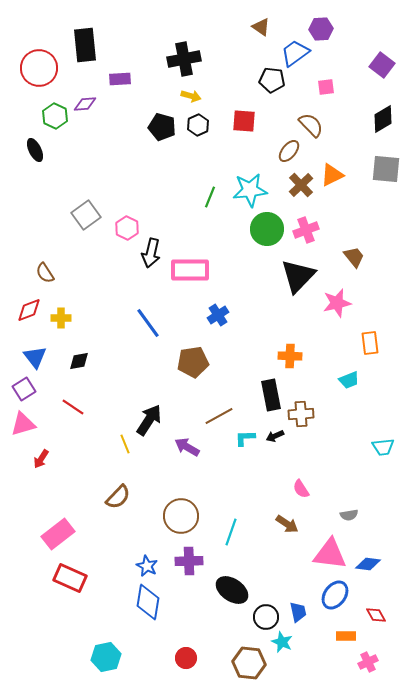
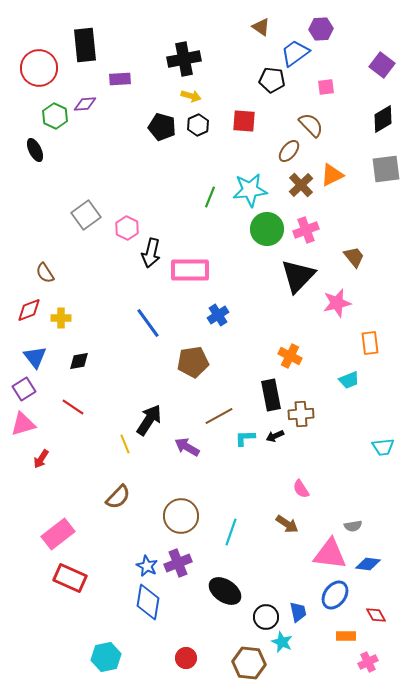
gray square at (386, 169): rotated 12 degrees counterclockwise
orange cross at (290, 356): rotated 25 degrees clockwise
gray semicircle at (349, 515): moved 4 px right, 11 px down
purple cross at (189, 561): moved 11 px left, 2 px down; rotated 20 degrees counterclockwise
black ellipse at (232, 590): moved 7 px left, 1 px down
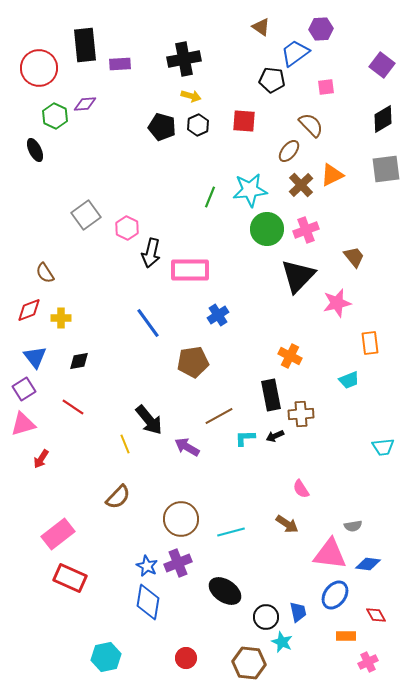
purple rectangle at (120, 79): moved 15 px up
black arrow at (149, 420): rotated 108 degrees clockwise
brown circle at (181, 516): moved 3 px down
cyan line at (231, 532): rotated 56 degrees clockwise
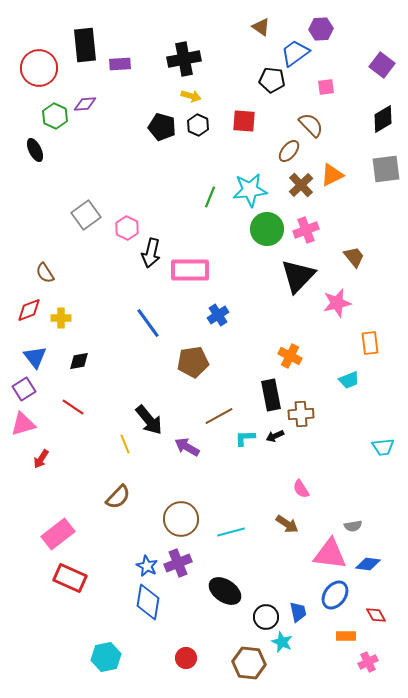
black hexagon at (198, 125): rotated 10 degrees counterclockwise
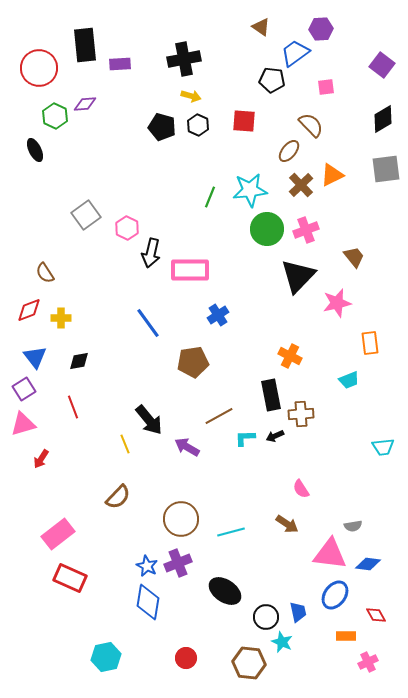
red line at (73, 407): rotated 35 degrees clockwise
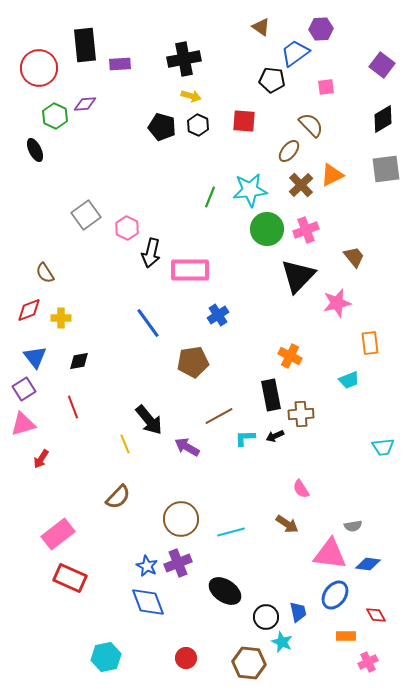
blue diamond at (148, 602): rotated 30 degrees counterclockwise
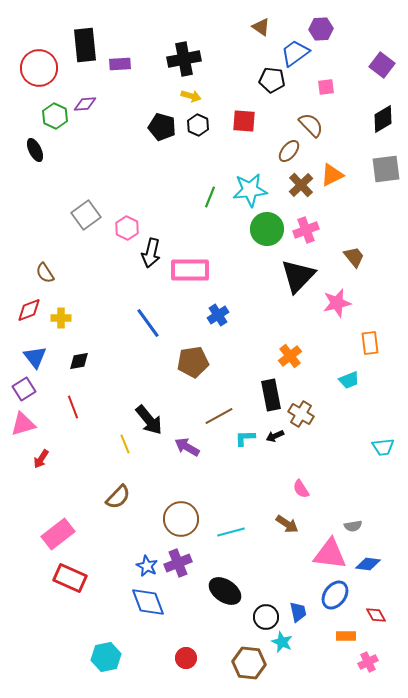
orange cross at (290, 356): rotated 25 degrees clockwise
brown cross at (301, 414): rotated 35 degrees clockwise
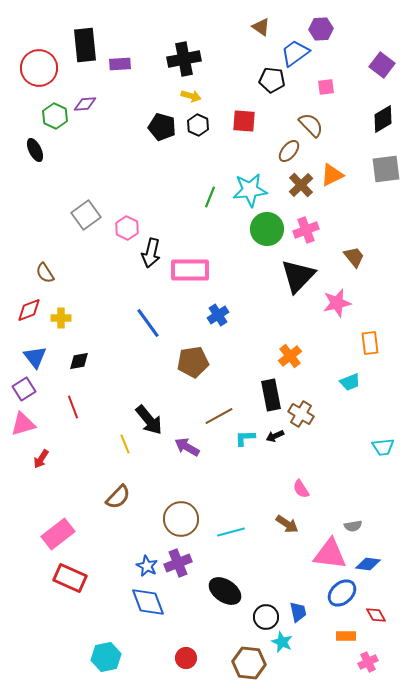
cyan trapezoid at (349, 380): moved 1 px right, 2 px down
blue ellipse at (335, 595): moved 7 px right, 2 px up; rotated 12 degrees clockwise
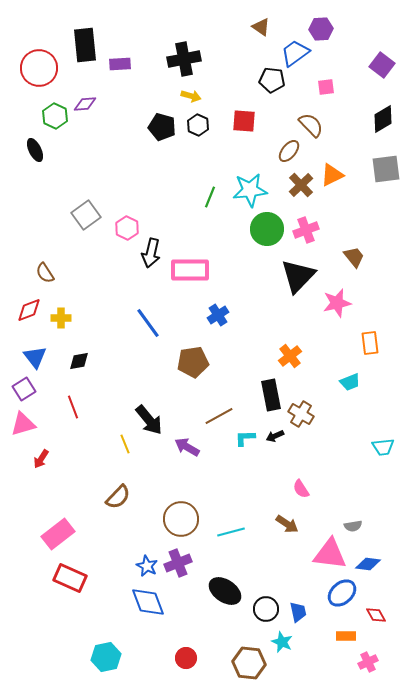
black circle at (266, 617): moved 8 px up
